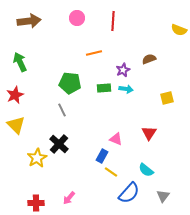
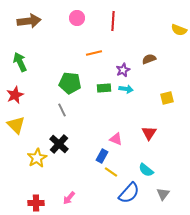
gray triangle: moved 2 px up
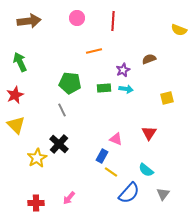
orange line: moved 2 px up
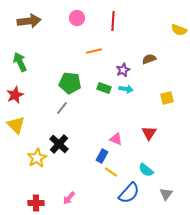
green rectangle: rotated 24 degrees clockwise
gray line: moved 2 px up; rotated 64 degrees clockwise
gray triangle: moved 3 px right
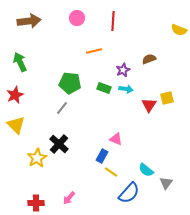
red triangle: moved 28 px up
gray triangle: moved 11 px up
